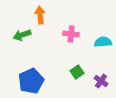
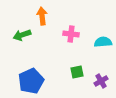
orange arrow: moved 2 px right, 1 px down
green square: rotated 24 degrees clockwise
purple cross: rotated 24 degrees clockwise
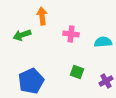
green square: rotated 32 degrees clockwise
purple cross: moved 5 px right
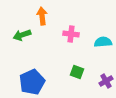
blue pentagon: moved 1 px right, 1 px down
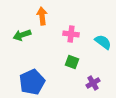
cyan semicircle: rotated 42 degrees clockwise
green square: moved 5 px left, 10 px up
purple cross: moved 13 px left, 2 px down
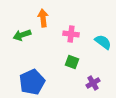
orange arrow: moved 1 px right, 2 px down
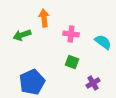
orange arrow: moved 1 px right
